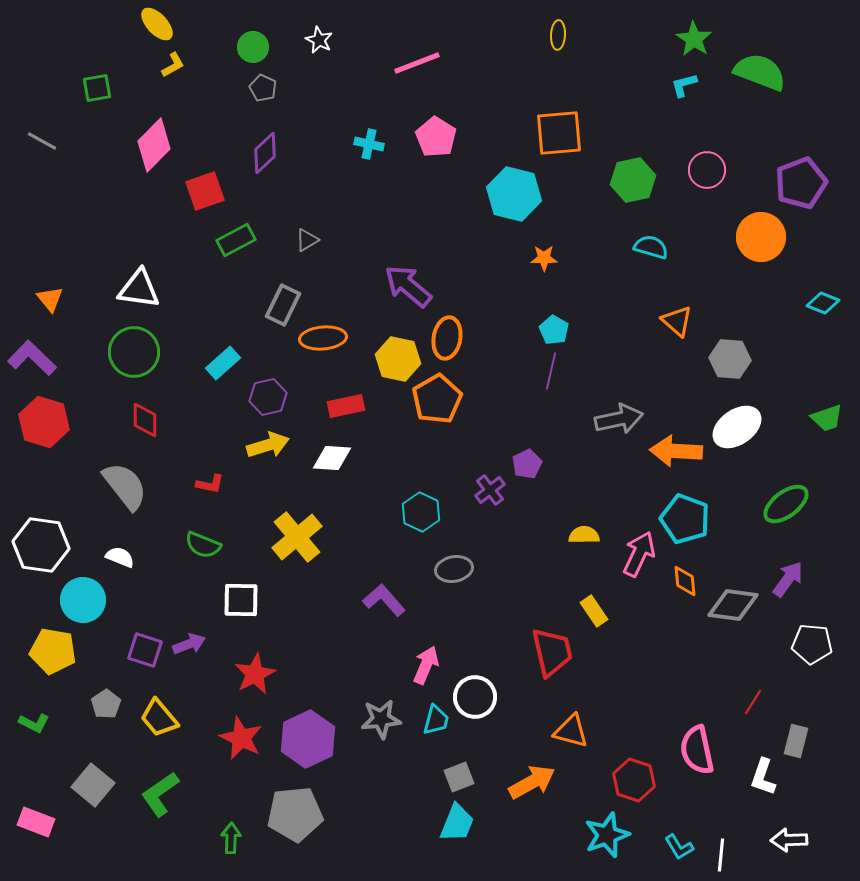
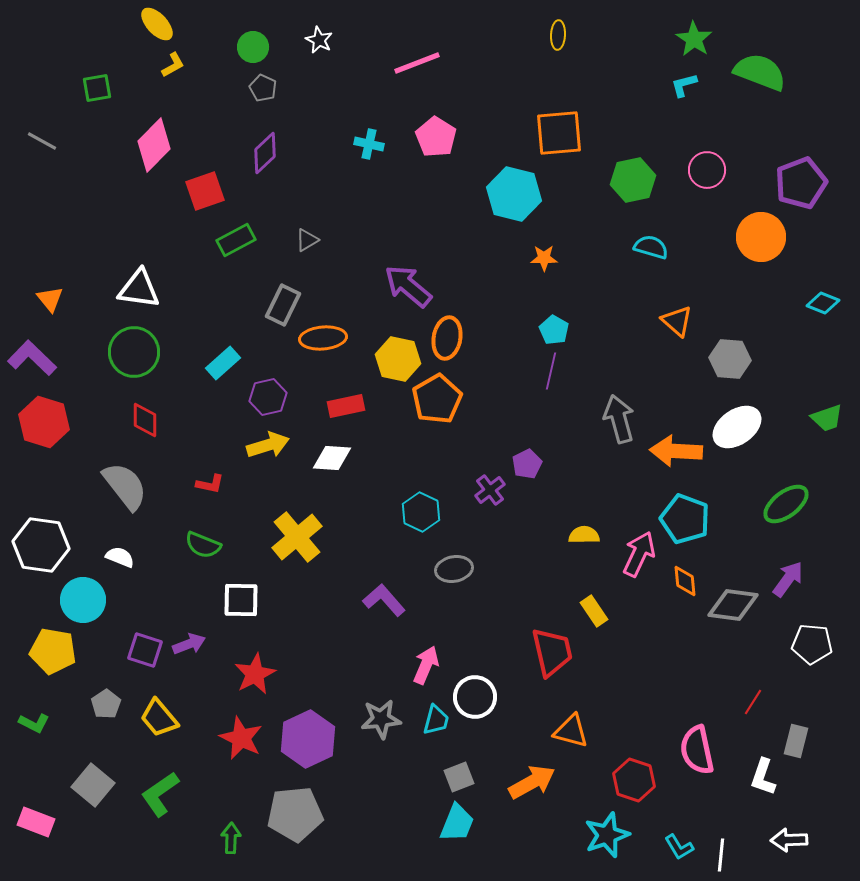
gray arrow at (619, 419): rotated 93 degrees counterclockwise
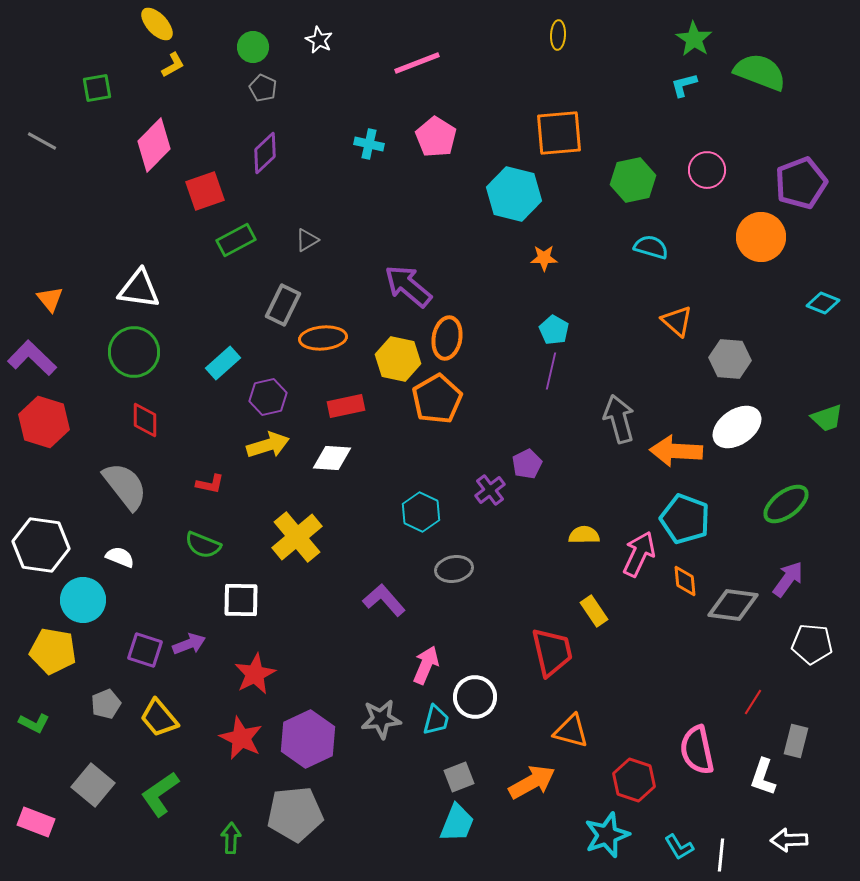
gray pentagon at (106, 704): rotated 12 degrees clockwise
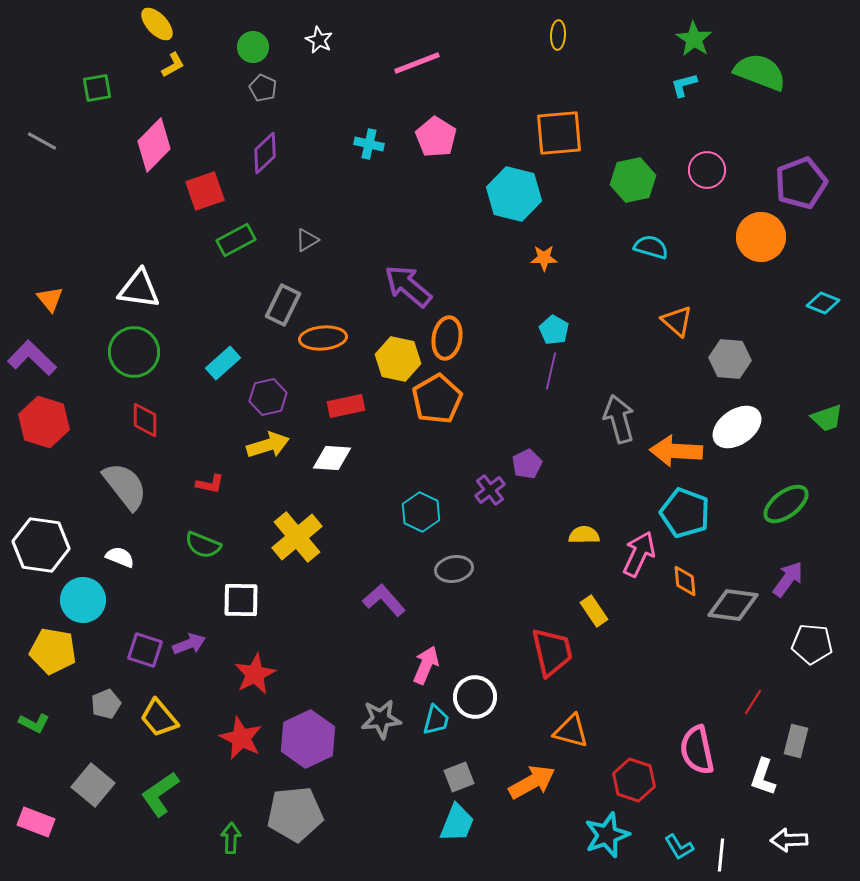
cyan pentagon at (685, 519): moved 6 px up
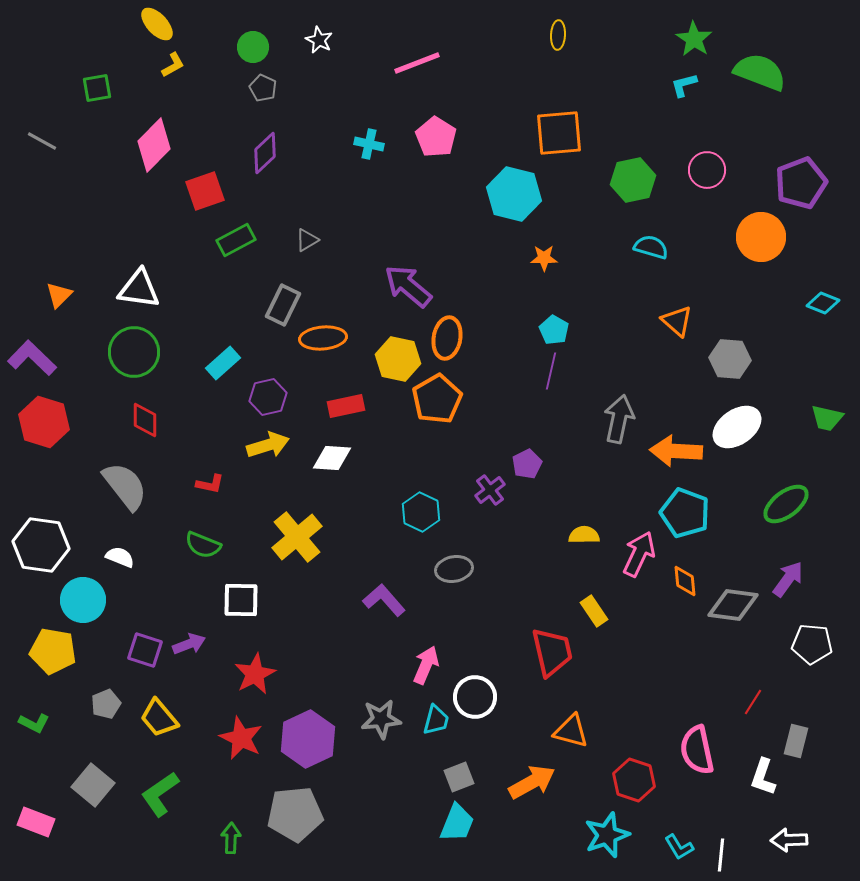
orange triangle at (50, 299): moved 9 px right, 4 px up; rotated 24 degrees clockwise
green trapezoid at (827, 418): rotated 32 degrees clockwise
gray arrow at (619, 419): rotated 27 degrees clockwise
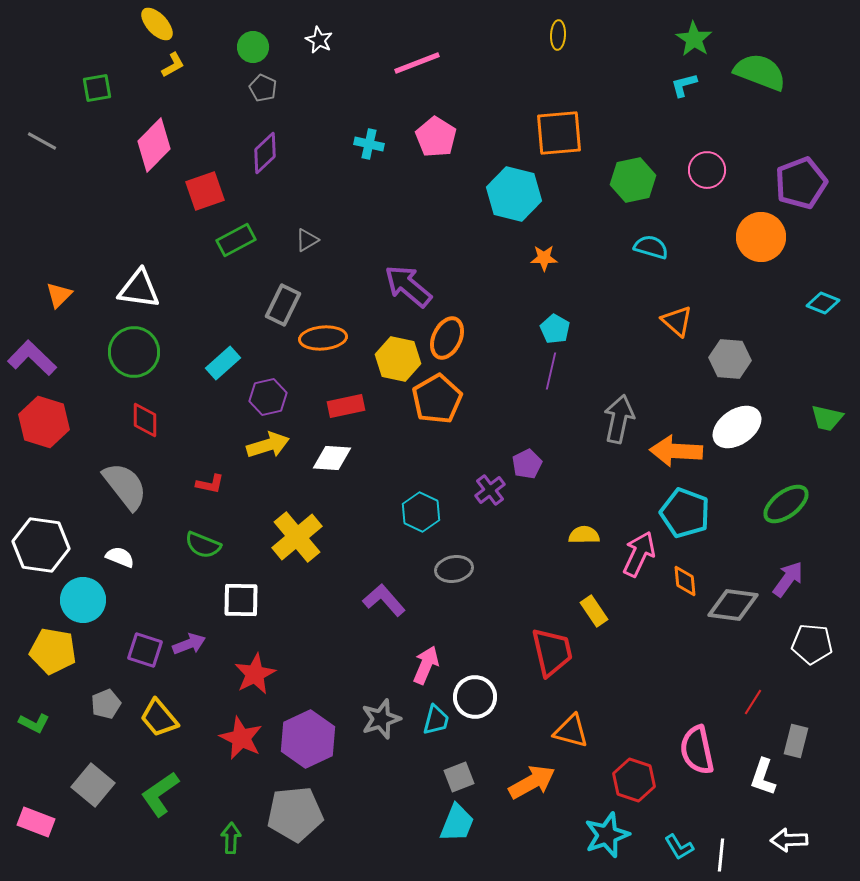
cyan pentagon at (554, 330): moved 1 px right, 1 px up
orange ellipse at (447, 338): rotated 15 degrees clockwise
gray star at (381, 719): rotated 12 degrees counterclockwise
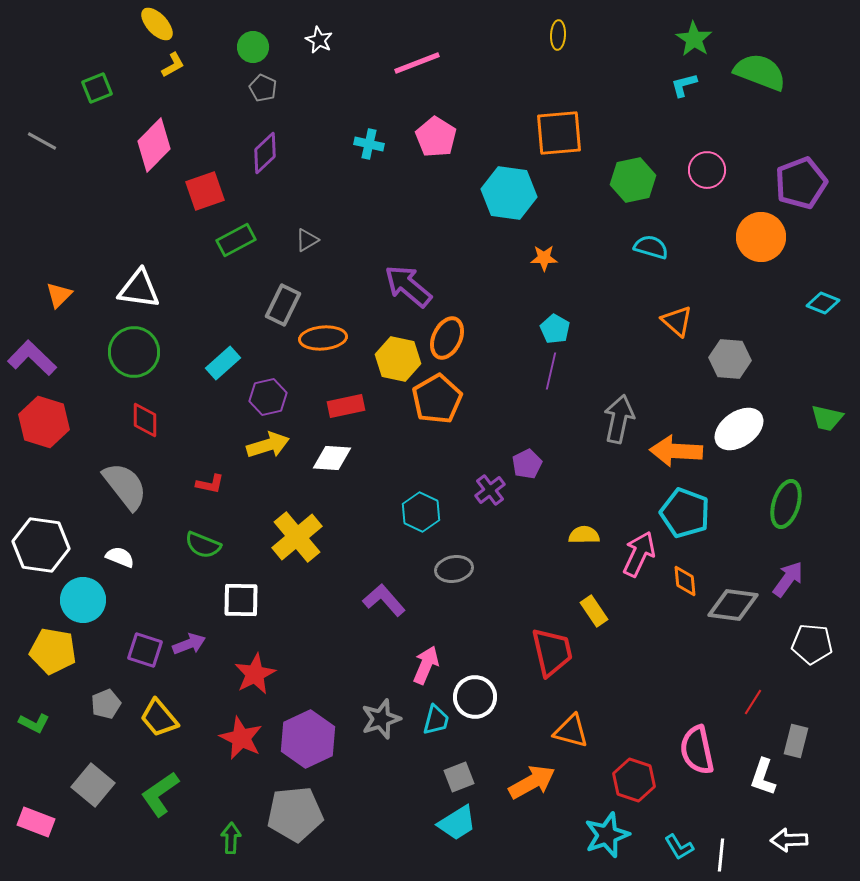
green square at (97, 88): rotated 12 degrees counterclockwise
cyan hexagon at (514, 194): moved 5 px left, 1 px up; rotated 6 degrees counterclockwise
white ellipse at (737, 427): moved 2 px right, 2 px down
green ellipse at (786, 504): rotated 36 degrees counterclockwise
cyan trapezoid at (457, 823): rotated 36 degrees clockwise
